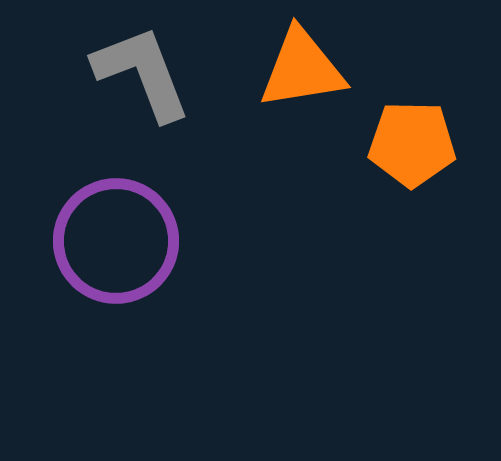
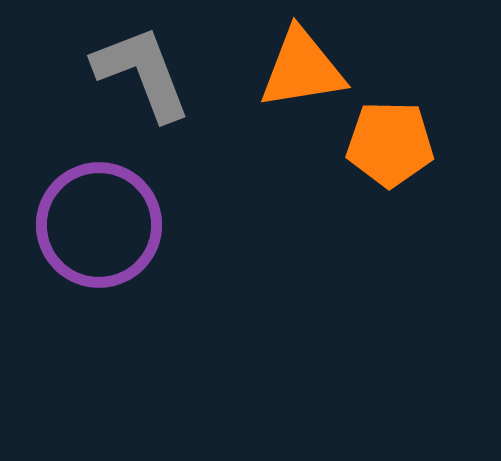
orange pentagon: moved 22 px left
purple circle: moved 17 px left, 16 px up
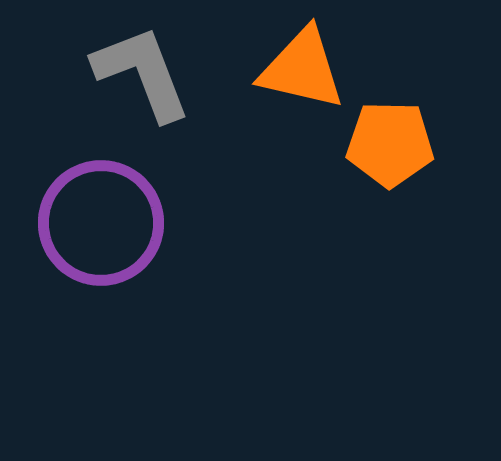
orange triangle: rotated 22 degrees clockwise
purple circle: moved 2 px right, 2 px up
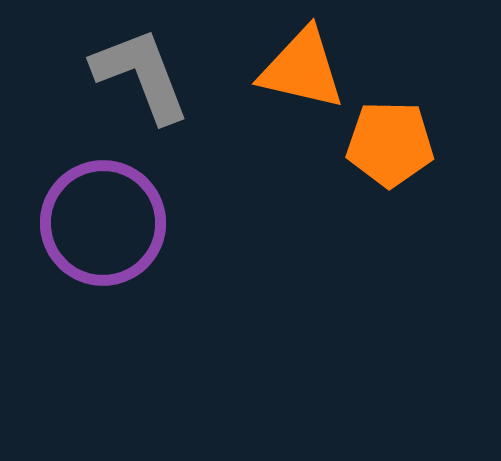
gray L-shape: moved 1 px left, 2 px down
purple circle: moved 2 px right
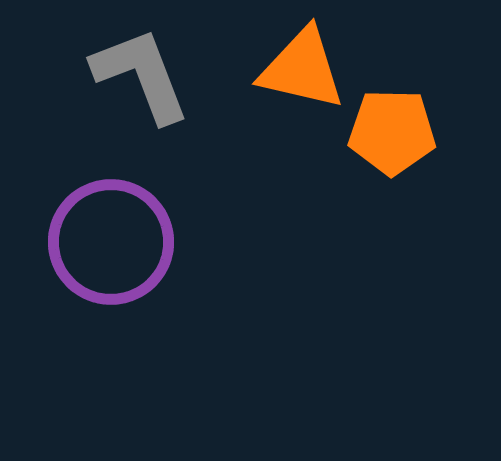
orange pentagon: moved 2 px right, 12 px up
purple circle: moved 8 px right, 19 px down
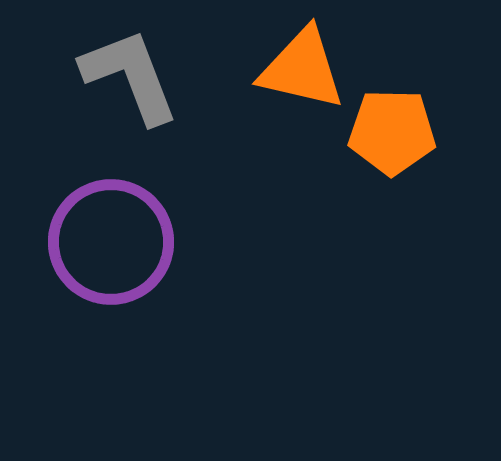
gray L-shape: moved 11 px left, 1 px down
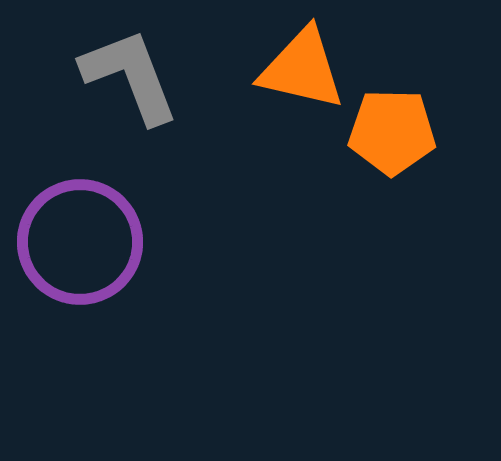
purple circle: moved 31 px left
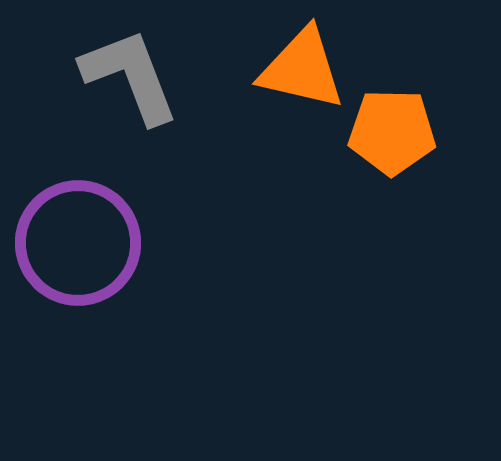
purple circle: moved 2 px left, 1 px down
